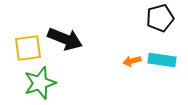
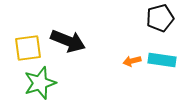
black arrow: moved 3 px right, 2 px down
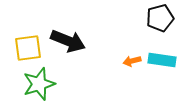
green star: moved 1 px left, 1 px down
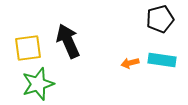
black pentagon: moved 1 px down
black arrow: rotated 136 degrees counterclockwise
orange arrow: moved 2 px left, 2 px down
green star: moved 1 px left
